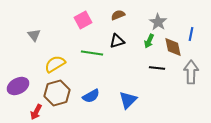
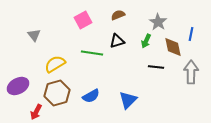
green arrow: moved 3 px left
black line: moved 1 px left, 1 px up
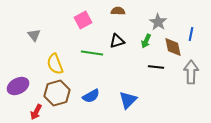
brown semicircle: moved 4 px up; rotated 24 degrees clockwise
yellow semicircle: rotated 80 degrees counterclockwise
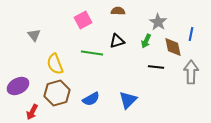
blue semicircle: moved 3 px down
red arrow: moved 4 px left
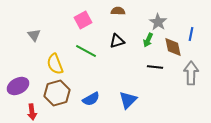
green arrow: moved 2 px right, 1 px up
green line: moved 6 px left, 2 px up; rotated 20 degrees clockwise
black line: moved 1 px left
gray arrow: moved 1 px down
red arrow: rotated 35 degrees counterclockwise
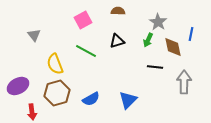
gray arrow: moved 7 px left, 9 px down
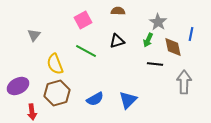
gray triangle: rotated 16 degrees clockwise
black line: moved 3 px up
blue semicircle: moved 4 px right
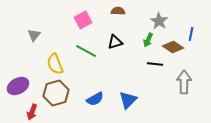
gray star: moved 1 px right, 1 px up
black triangle: moved 2 px left, 1 px down
brown diamond: rotated 45 degrees counterclockwise
brown hexagon: moved 1 px left
red arrow: rotated 28 degrees clockwise
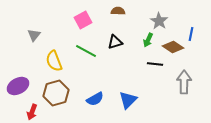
yellow semicircle: moved 1 px left, 3 px up
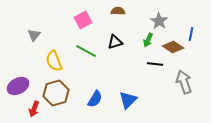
gray arrow: rotated 20 degrees counterclockwise
blue semicircle: rotated 30 degrees counterclockwise
red arrow: moved 2 px right, 3 px up
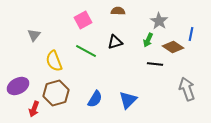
gray arrow: moved 3 px right, 7 px down
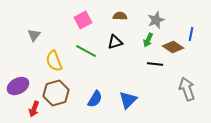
brown semicircle: moved 2 px right, 5 px down
gray star: moved 3 px left, 1 px up; rotated 18 degrees clockwise
